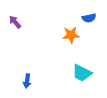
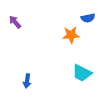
blue semicircle: moved 1 px left
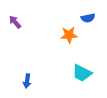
orange star: moved 2 px left
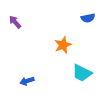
orange star: moved 6 px left, 10 px down; rotated 18 degrees counterclockwise
blue arrow: rotated 64 degrees clockwise
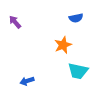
blue semicircle: moved 12 px left
cyan trapezoid: moved 4 px left, 2 px up; rotated 15 degrees counterclockwise
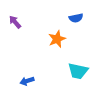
orange star: moved 6 px left, 6 px up
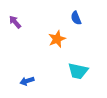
blue semicircle: rotated 80 degrees clockwise
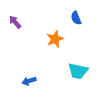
orange star: moved 2 px left
blue arrow: moved 2 px right
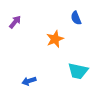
purple arrow: rotated 80 degrees clockwise
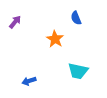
orange star: rotated 18 degrees counterclockwise
